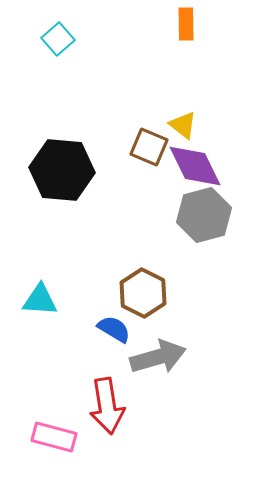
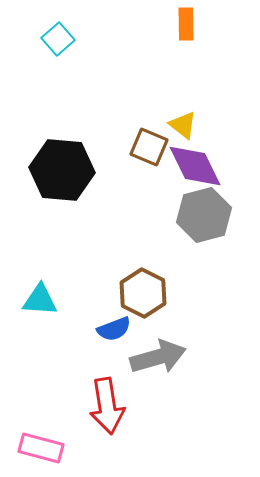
blue semicircle: rotated 128 degrees clockwise
pink rectangle: moved 13 px left, 11 px down
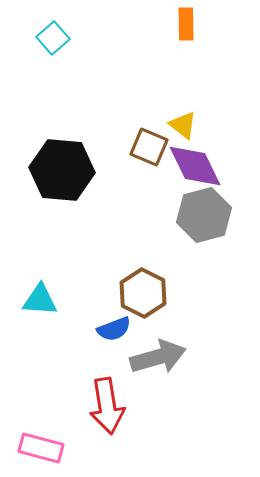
cyan square: moved 5 px left, 1 px up
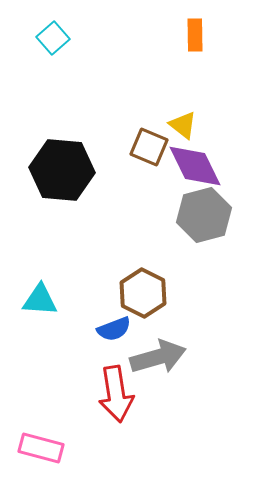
orange rectangle: moved 9 px right, 11 px down
red arrow: moved 9 px right, 12 px up
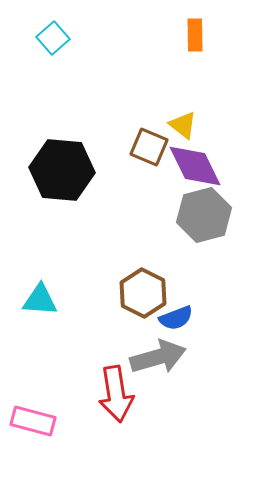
blue semicircle: moved 62 px right, 11 px up
pink rectangle: moved 8 px left, 27 px up
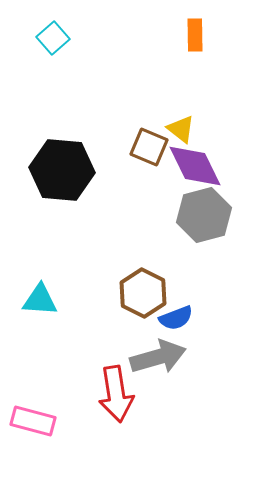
yellow triangle: moved 2 px left, 4 px down
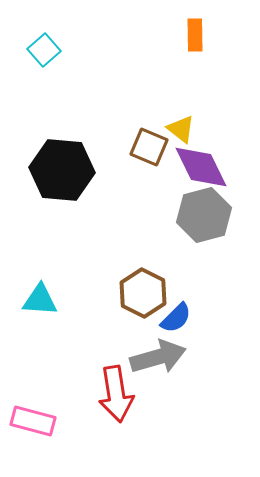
cyan square: moved 9 px left, 12 px down
purple diamond: moved 6 px right, 1 px down
blue semicircle: rotated 24 degrees counterclockwise
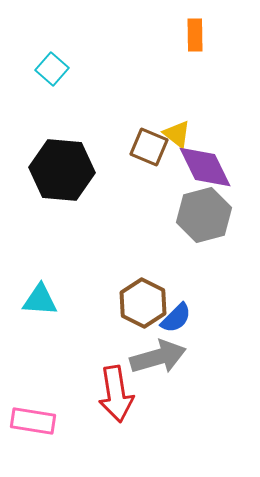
cyan square: moved 8 px right, 19 px down; rotated 8 degrees counterclockwise
yellow triangle: moved 4 px left, 5 px down
purple diamond: moved 4 px right
brown hexagon: moved 10 px down
pink rectangle: rotated 6 degrees counterclockwise
